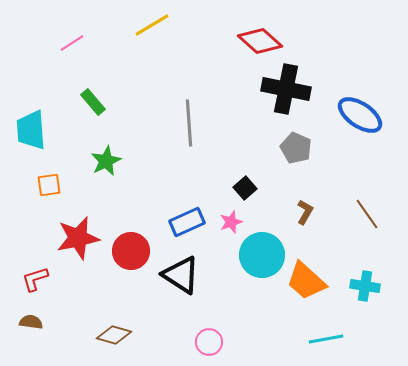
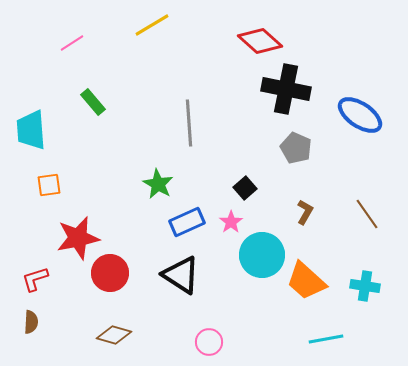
green star: moved 52 px right, 23 px down; rotated 16 degrees counterclockwise
pink star: rotated 15 degrees counterclockwise
red circle: moved 21 px left, 22 px down
brown semicircle: rotated 85 degrees clockwise
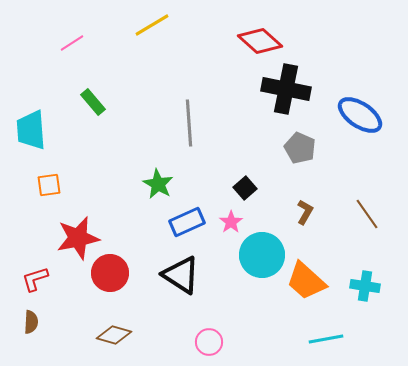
gray pentagon: moved 4 px right
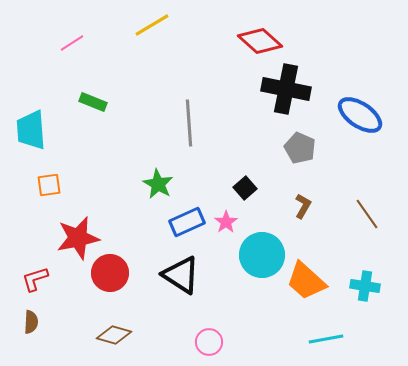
green rectangle: rotated 28 degrees counterclockwise
brown L-shape: moved 2 px left, 6 px up
pink star: moved 5 px left
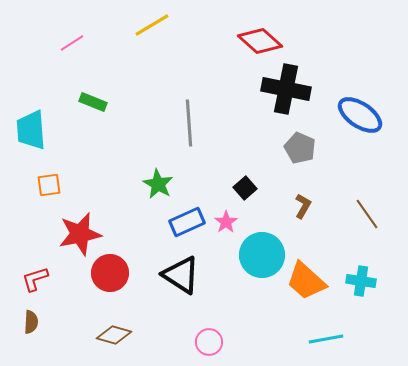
red star: moved 2 px right, 4 px up
cyan cross: moved 4 px left, 5 px up
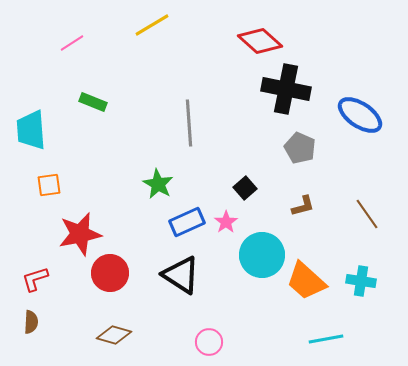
brown L-shape: rotated 45 degrees clockwise
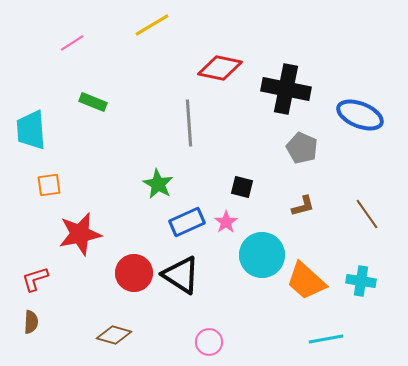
red diamond: moved 40 px left, 27 px down; rotated 30 degrees counterclockwise
blue ellipse: rotated 12 degrees counterclockwise
gray pentagon: moved 2 px right
black square: moved 3 px left, 1 px up; rotated 35 degrees counterclockwise
red circle: moved 24 px right
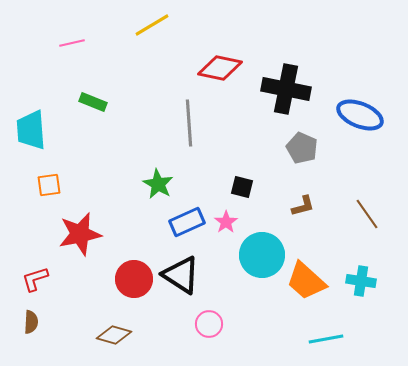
pink line: rotated 20 degrees clockwise
red circle: moved 6 px down
pink circle: moved 18 px up
